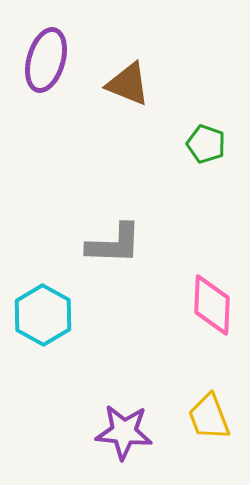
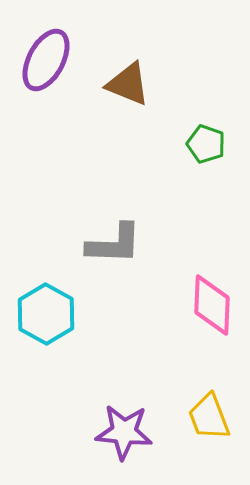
purple ellipse: rotated 12 degrees clockwise
cyan hexagon: moved 3 px right, 1 px up
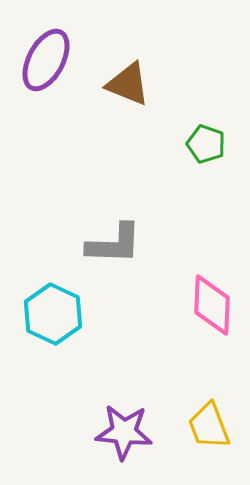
cyan hexagon: moved 7 px right; rotated 4 degrees counterclockwise
yellow trapezoid: moved 9 px down
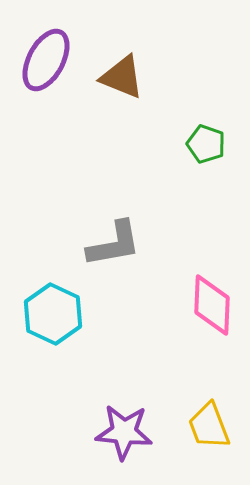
brown triangle: moved 6 px left, 7 px up
gray L-shape: rotated 12 degrees counterclockwise
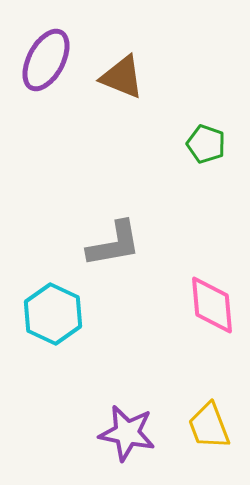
pink diamond: rotated 8 degrees counterclockwise
purple star: moved 3 px right, 1 px down; rotated 6 degrees clockwise
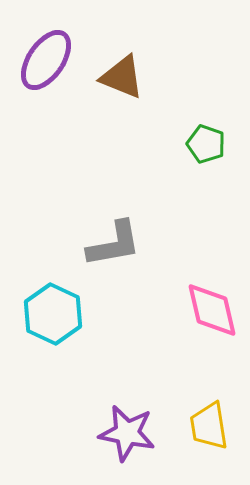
purple ellipse: rotated 6 degrees clockwise
pink diamond: moved 5 px down; rotated 8 degrees counterclockwise
yellow trapezoid: rotated 12 degrees clockwise
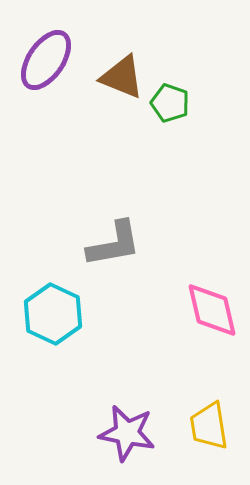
green pentagon: moved 36 px left, 41 px up
